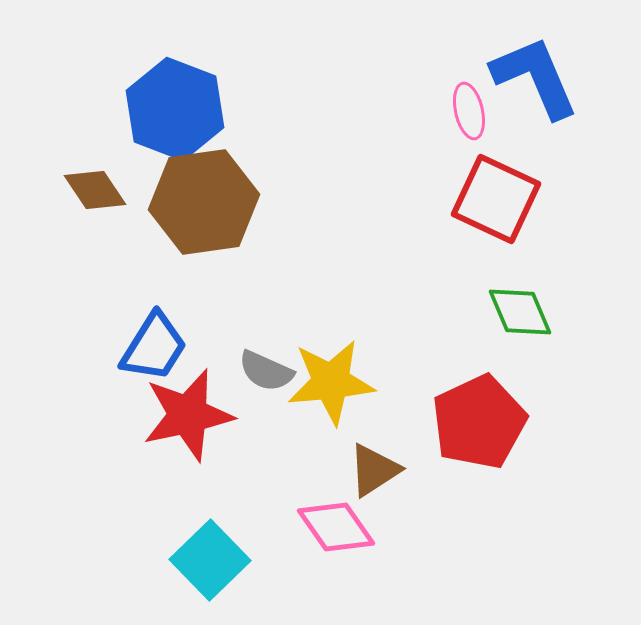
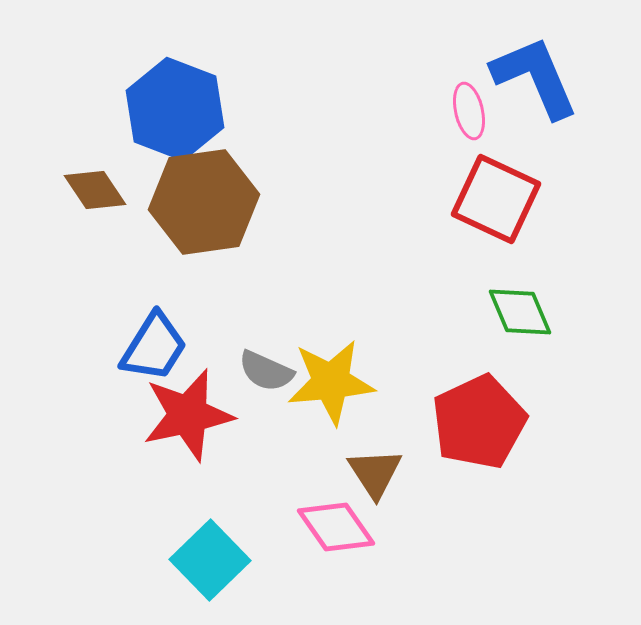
brown triangle: moved 1 px right, 3 px down; rotated 30 degrees counterclockwise
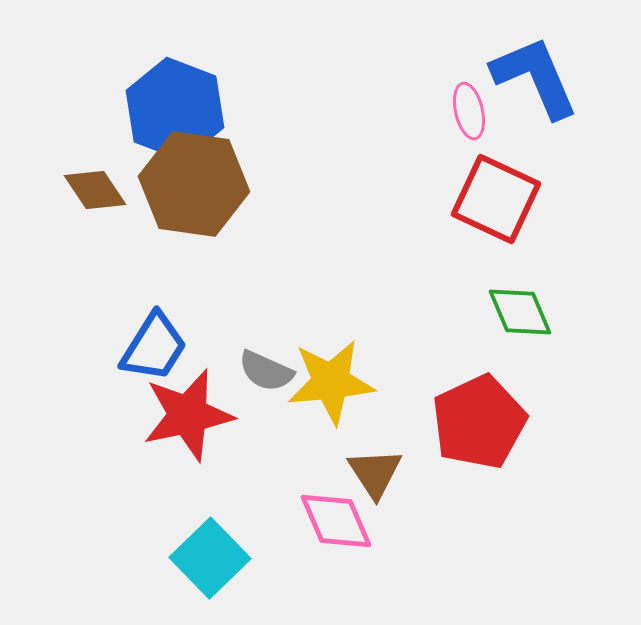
brown hexagon: moved 10 px left, 18 px up; rotated 16 degrees clockwise
pink diamond: moved 6 px up; rotated 12 degrees clockwise
cyan square: moved 2 px up
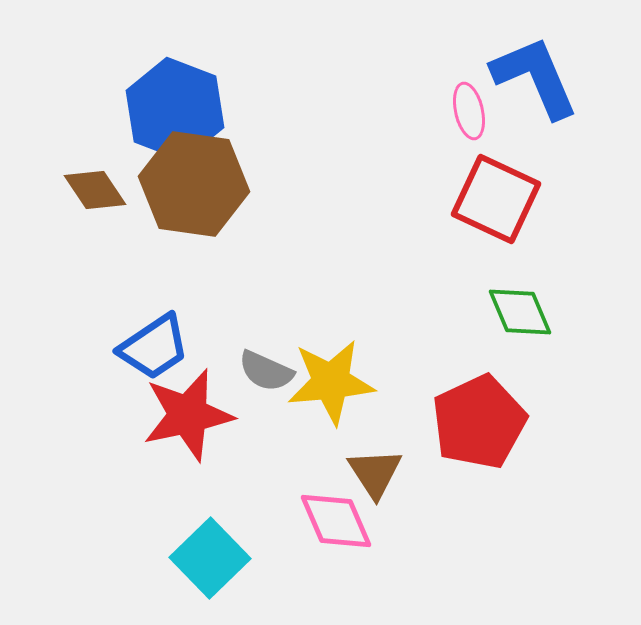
blue trapezoid: rotated 24 degrees clockwise
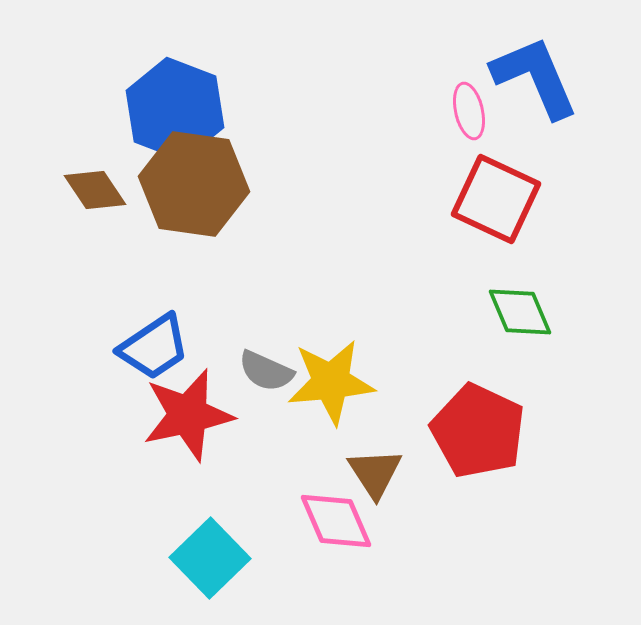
red pentagon: moved 1 px left, 9 px down; rotated 22 degrees counterclockwise
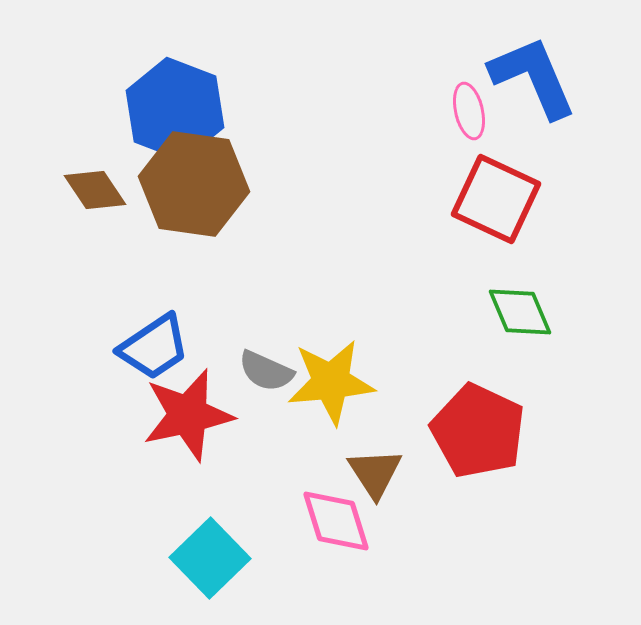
blue L-shape: moved 2 px left
pink diamond: rotated 6 degrees clockwise
